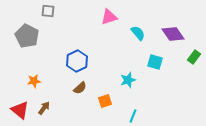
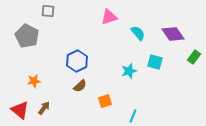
cyan star: moved 1 px right, 9 px up
brown semicircle: moved 2 px up
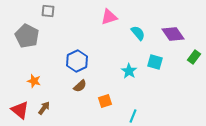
cyan star: rotated 21 degrees counterclockwise
orange star: rotated 24 degrees clockwise
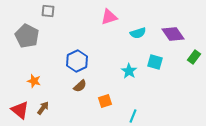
cyan semicircle: rotated 112 degrees clockwise
brown arrow: moved 1 px left
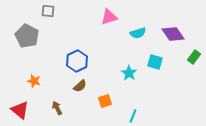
cyan star: moved 2 px down
brown arrow: moved 14 px right; rotated 64 degrees counterclockwise
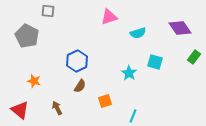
purple diamond: moved 7 px right, 6 px up
brown semicircle: rotated 16 degrees counterclockwise
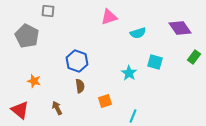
blue hexagon: rotated 15 degrees counterclockwise
brown semicircle: rotated 40 degrees counterclockwise
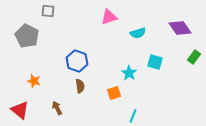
orange square: moved 9 px right, 8 px up
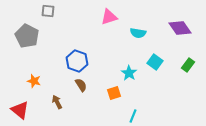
cyan semicircle: rotated 28 degrees clockwise
green rectangle: moved 6 px left, 8 px down
cyan square: rotated 21 degrees clockwise
brown semicircle: moved 1 px right, 1 px up; rotated 24 degrees counterclockwise
brown arrow: moved 6 px up
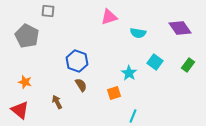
orange star: moved 9 px left, 1 px down
